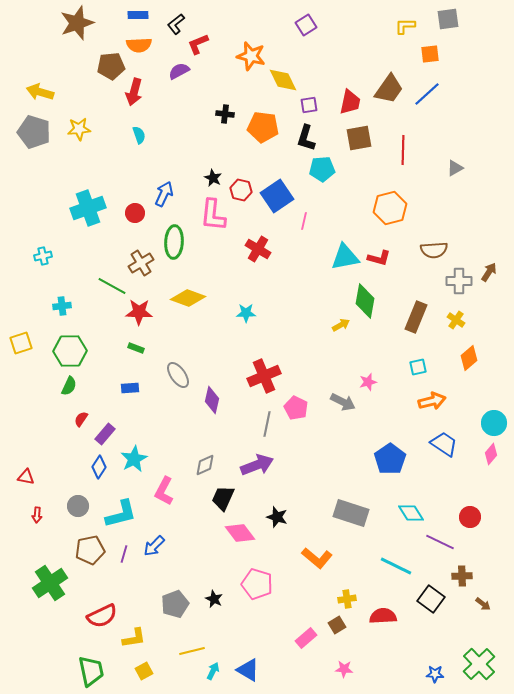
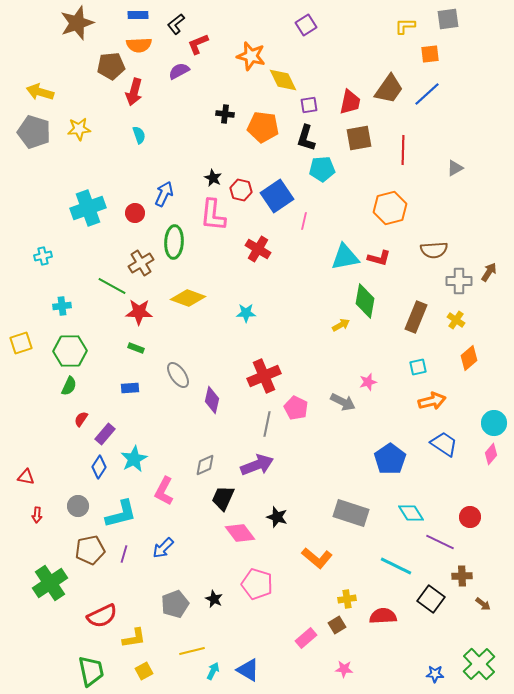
blue arrow at (154, 546): moved 9 px right, 2 px down
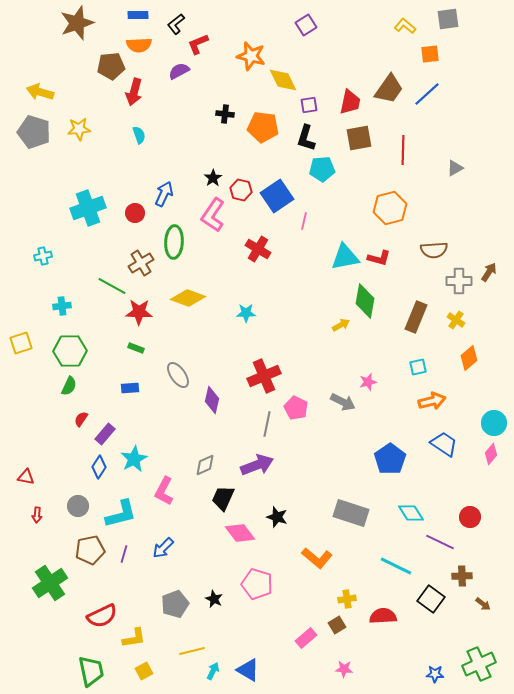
yellow L-shape at (405, 26): rotated 40 degrees clockwise
black star at (213, 178): rotated 12 degrees clockwise
pink L-shape at (213, 215): rotated 28 degrees clockwise
green cross at (479, 664): rotated 20 degrees clockwise
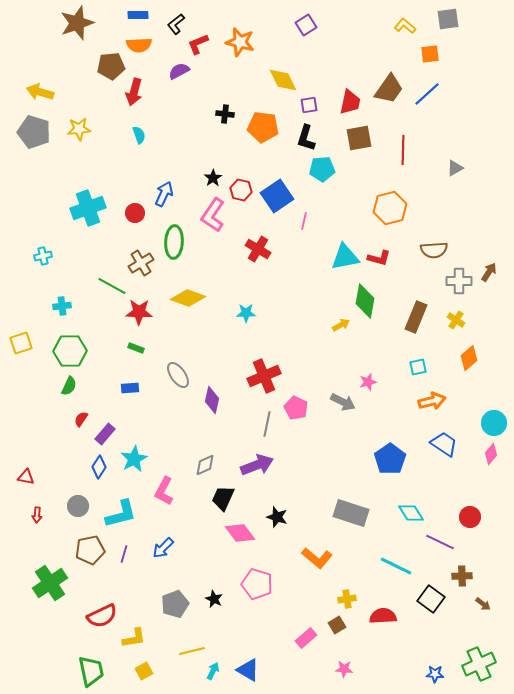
orange star at (251, 56): moved 11 px left, 14 px up
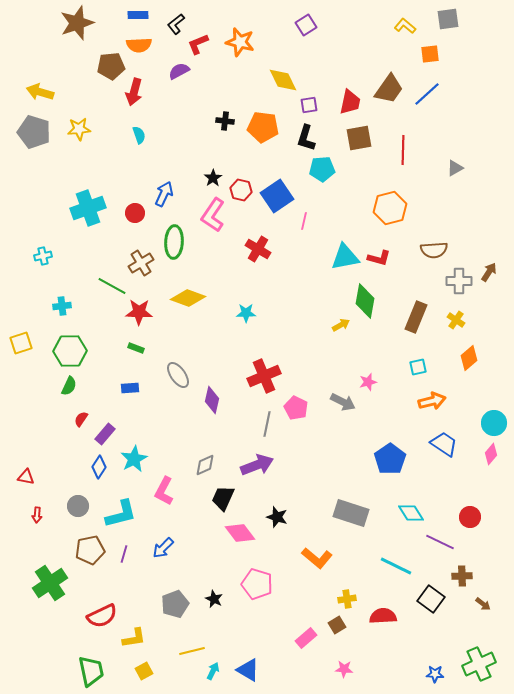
black cross at (225, 114): moved 7 px down
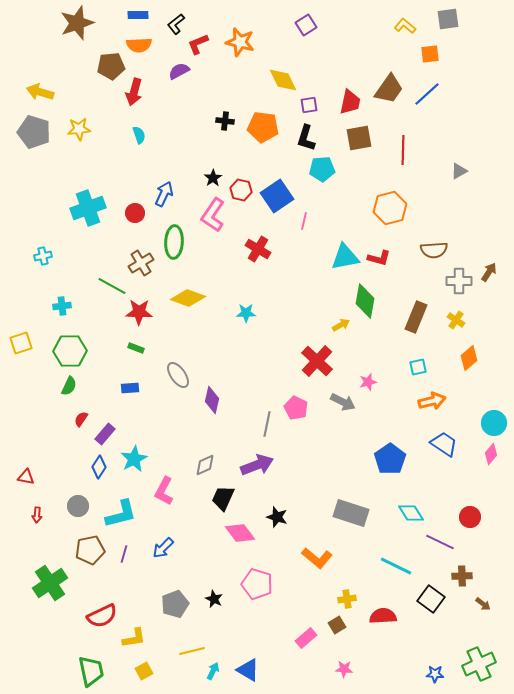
gray triangle at (455, 168): moved 4 px right, 3 px down
red cross at (264, 376): moved 53 px right, 15 px up; rotated 24 degrees counterclockwise
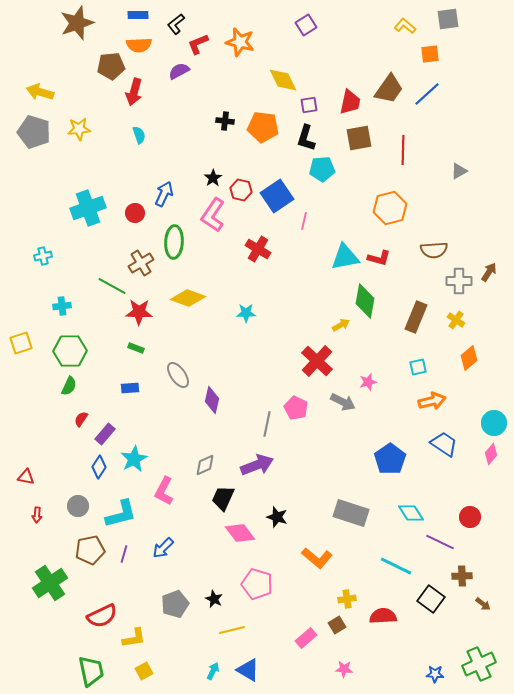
yellow line at (192, 651): moved 40 px right, 21 px up
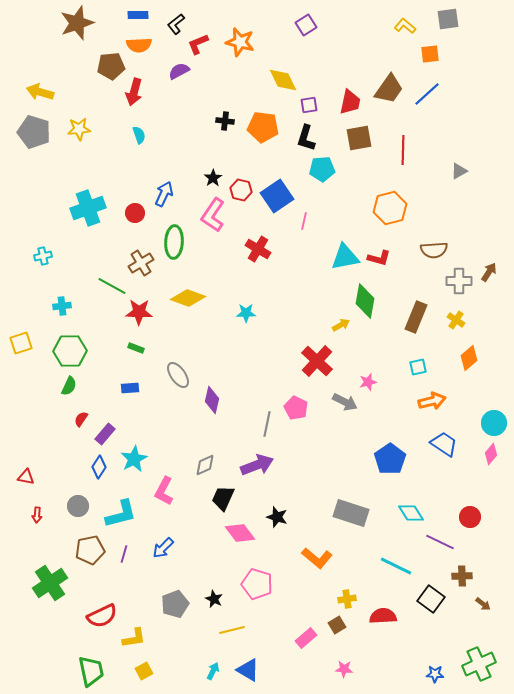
gray arrow at (343, 402): moved 2 px right
